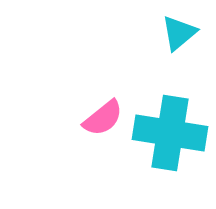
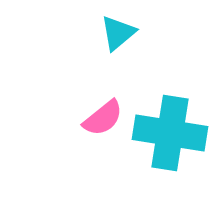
cyan triangle: moved 61 px left
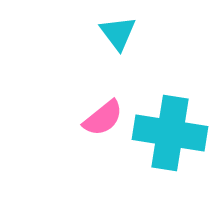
cyan triangle: rotated 27 degrees counterclockwise
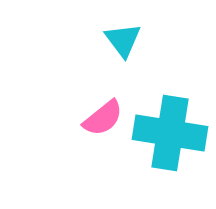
cyan triangle: moved 5 px right, 7 px down
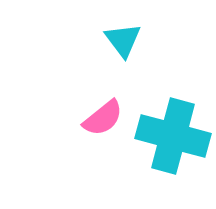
cyan cross: moved 3 px right, 3 px down; rotated 6 degrees clockwise
